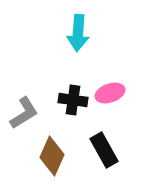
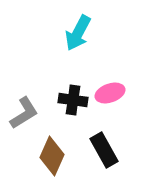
cyan arrow: rotated 24 degrees clockwise
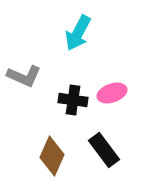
pink ellipse: moved 2 px right
gray L-shape: moved 37 px up; rotated 56 degrees clockwise
black rectangle: rotated 8 degrees counterclockwise
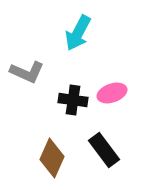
gray L-shape: moved 3 px right, 4 px up
brown diamond: moved 2 px down
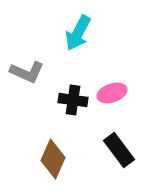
black rectangle: moved 15 px right
brown diamond: moved 1 px right, 1 px down
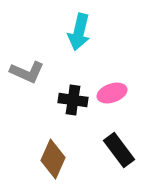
cyan arrow: moved 1 px right, 1 px up; rotated 15 degrees counterclockwise
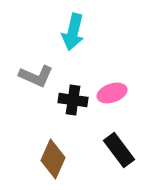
cyan arrow: moved 6 px left
gray L-shape: moved 9 px right, 4 px down
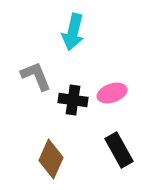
gray L-shape: rotated 136 degrees counterclockwise
black rectangle: rotated 8 degrees clockwise
brown diamond: moved 2 px left
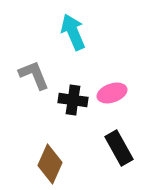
cyan arrow: rotated 144 degrees clockwise
gray L-shape: moved 2 px left, 1 px up
black rectangle: moved 2 px up
brown diamond: moved 1 px left, 5 px down
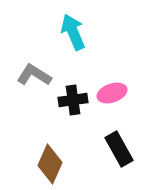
gray L-shape: rotated 36 degrees counterclockwise
black cross: rotated 16 degrees counterclockwise
black rectangle: moved 1 px down
